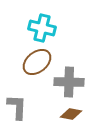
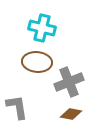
brown ellipse: rotated 44 degrees clockwise
gray cross: rotated 24 degrees counterclockwise
gray L-shape: rotated 12 degrees counterclockwise
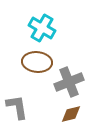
cyan cross: rotated 16 degrees clockwise
brown diamond: rotated 25 degrees counterclockwise
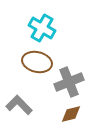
brown ellipse: rotated 8 degrees clockwise
gray L-shape: moved 2 px right, 2 px up; rotated 36 degrees counterclockwise
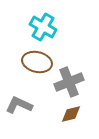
cyan cross: moved 1 px right, 1 px up
gray L-shape: rotated 20 degrees counterclockwise
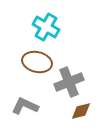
cyan cross: moved 3 px right
gray L-shape: moved 6 px right, 1 px down
brown diamond: moved 10 px right, 3 px up
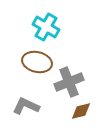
gray L-shape: moved 1 px right
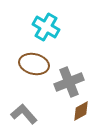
brown ellipse: moved 3 px left, 2 px down
gray L-shape: moved 2 px left, 8 px down; rotated 24 degrees clockwise
brown diamond: rotated 15 degrees counterclockwise
